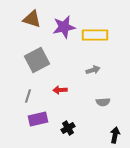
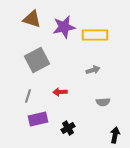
red arrow: moved 2 px down
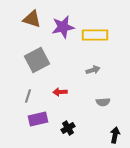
purple star: moved 1 px left
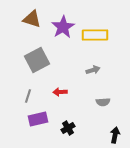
purple star: rotated 20 degrees counterclockwise
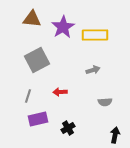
brown triangle: rotated 12 degrees counterclockwise
gray semicircle: moved 2 px right
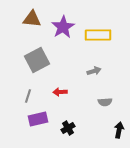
yellow rectangle: moved 3 px right
gray arrow: moved 1 px right, 1 px down
black arrow: moved 4 px right, 5 px up
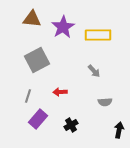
gray arrow: rotated 64 degrees clockwise
purple rectangle: rotated 36 degrees counterclockwise
black cross: moved 3 px right, 3 px up
